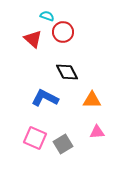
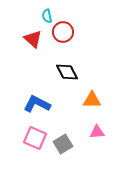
cyan semicircle: rotated 120 degrees counterclockwise
blue L-shape: moved 8 px left, 6 px down
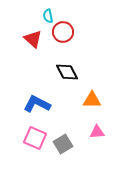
cyan semicircle: moved 1 px right
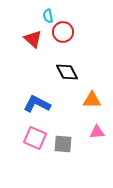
gray square: rotated 36 degrees clockwise
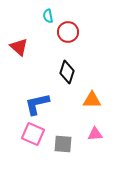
red circle: moved 5 px right
red triangle: moved 14 px left, 8 px down
black diamond: rotated 45 degrees clockwise
blue L-shape: rotated 40 degrees counterclockwise
pink triangle: moved 2 px left, 2 px down
pink square: moved 2 px left, 4 px up
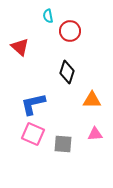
red circle: moved 2 px right, 1 px up
red triangle: moved 1 px right
blue L-shape: moved 4 px left
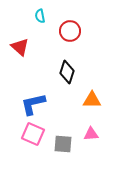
cyan semicircle: moved 8 px left
pink triangle: moved 4 px left
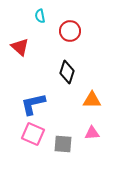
pink triangle: moved 1 px right, 1 px up
